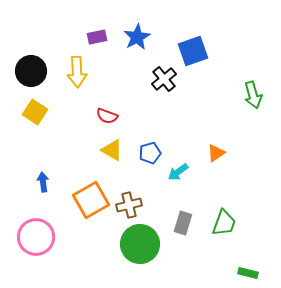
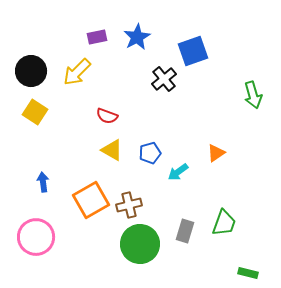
yellow arrow: rotated 48 degrees clockwise
gray rectangle: moved 2 px right, 8 px down
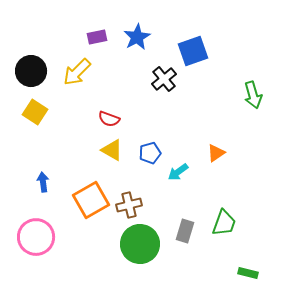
red semicircle: moved 2 px right, 3 px down
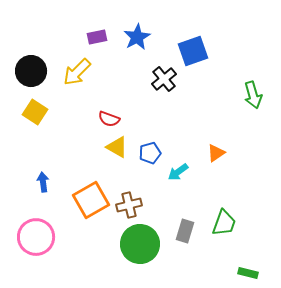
yellow triangle: moved 5 px right, 3 px up
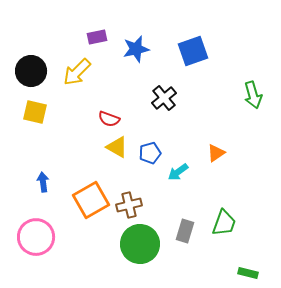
blue star: moved 1 px left, 12 px down; rotated 16 degrees clockwise
black cross: moved 19 px down
yellow square: rotated 20 degrees counterclockwise
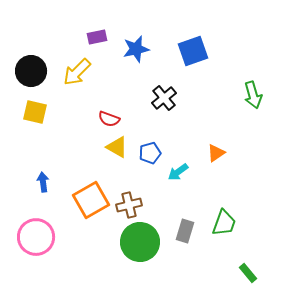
green circle: moved 2 px up
green rectangle: rotated 36 degrees clockwise
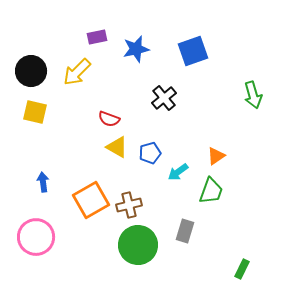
orange triangle: moved 3 px down
green trapezoid: moved 13 px left, 32 px up
green circle: moved 2 px left, 3 px down
green rectangle: moved 6 px left, 4 px up; rotated 66 degrees clockwise
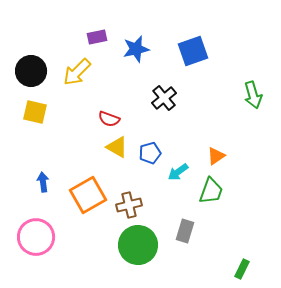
orange square: moved 3 px left, 5 px up
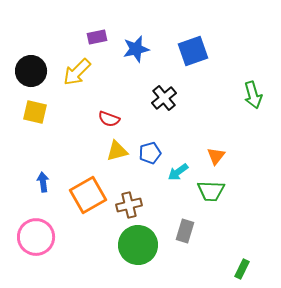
yellow triangle: moved 4 px down; rotated 45 degrees counterclockwise
orange triangle: rotated 18 degrees counterclockwise
green trapezoid: rotated 72 degrees clockwise
